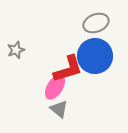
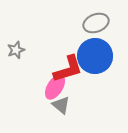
gray triangle: moved 2 px right, 4 px up
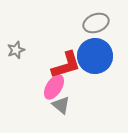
red L-shape: moved 2 px left, 4 px up
pink ellipse: moved 1 px left
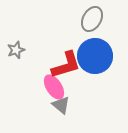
gray ellipse: moved 4 px left, 4 px up; rotated 40 degrees counterclockwise
pink ellipse: rotated 65 degrees counterclockwise
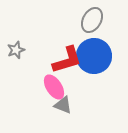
gray ellipse: moved 1 px down
blue circle: moved 1 px left
red L-shape: moved 1 px right, 5 px up
gray triangle: moved 2 px right; rotated 18 degrees counterclockwise
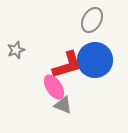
blue circle: moved 1 px right, 4 px down
red L-shape: moved 5 px down
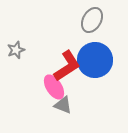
red L-shape: moved 1 px down; rotated 16 degrees counterclockwise
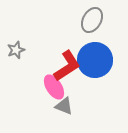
gray triangle: moved 1 px right, 1 px down
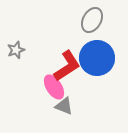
blue circle: moved 2 px right, 2 px up
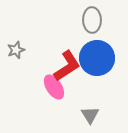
gray ellipse: rotated 30 degrees counterclockwise
gray triangle: moved 26 px right, 9 px down; rotated 36 degrees clockwise
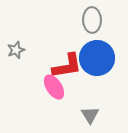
red L-shape: rotated 24 degrees clockwise
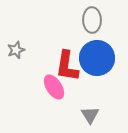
red L-shape: rotated 108 degrees clockwise
